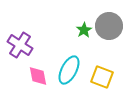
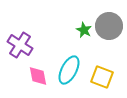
green star: rotated 14 degrees counterclockwise
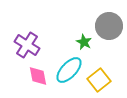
green star: moved 12 px down
purple cross: moved 7 px right
cyan ellipse: rotated 16 degrees clockwise
yellow square: moved 3 px left, 3 px down; rotated 30 degrees clockwise
